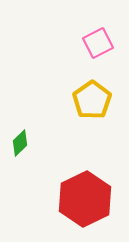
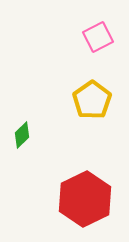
pink square: moved 6 px up
green diamond: moved 2 px right, 8 px up
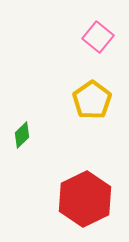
pink square: rotated 24 degrees counterclockwise
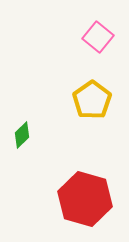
red hexagon: rotated 18 degrees counterclockwise
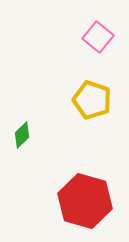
yellow pentagon: rotated 18 degrees counterclockwise
red hexagon: moved 2 px down
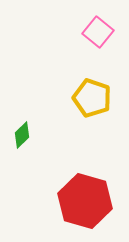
pink square: moved 5 px up
yellow pentagon: moved 2 px up
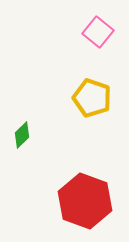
red hexagon: rotated 4 degrees clockwise
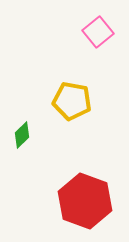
pink square: rotated 12 degrees clockwise
yellow pentagon: moved 20 px left, 3 px down; rotated 9 degrees counterclockwise
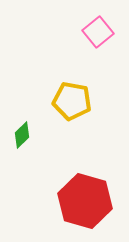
red hexagon: rotated 4 degrees counterclockwise
